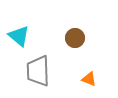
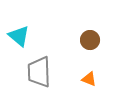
brown circle: moved 15 px right, 2 px down
gray trapezoid: moved 1 px right, 1 px down
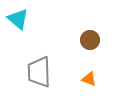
cyan triangle: moved 1 px left, 17 px up
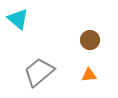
gray trapezoid: rotated 52 degrees clockwise
orange triangle: moved 4 px up; rotated 28 degrees counterclockwise
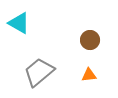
cyan triangle: moved 1 px right, 4 px down; rotated 10 degrees counterclockwise
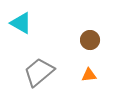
cyan triangle: moved 2 px right
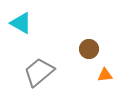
brown circle: moved 1 px left, 9 px down
orange triangle: moved 16 px right
